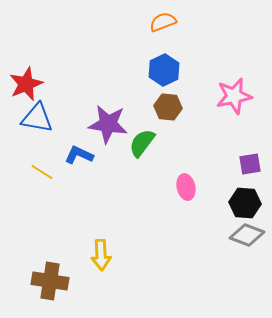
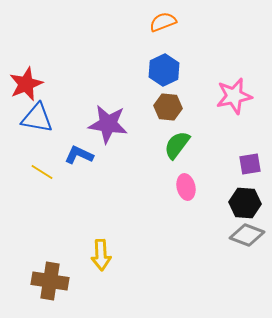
green semicircle: moved 35 px right, 2 px down
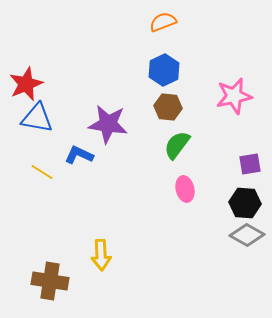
pink ellipse: moved 1 px left, 2 px down
gray diamond: rotated 8 degrees clockwise
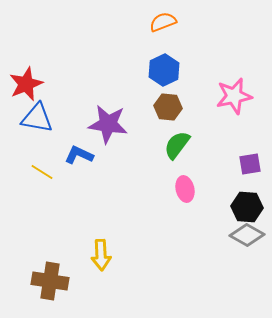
black hexagon: moved 2 px right, 4 px down
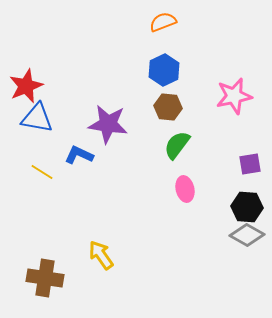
red star: moved 2 px down
yellow arrow: rotated 148 degrees clockwise
brown cross: moved 5 px left, 3 px up
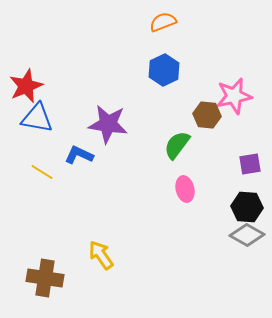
brown hexagon: moved 39 px right, 8 px down
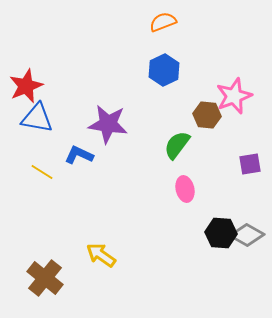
pink star: rotated 9 degrees counterclockwise
black hexagon: moved 26 px left, 26 px down
yellow arrow: rotated 20 degrees counterclockwise
brown cross: rotated 30 degrees clockwise
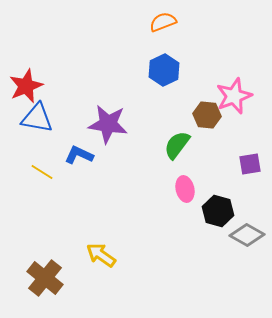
black hexagon: moved 3 px left, 22 px up; rotated 12 degrees clockwise
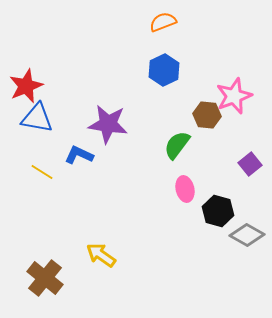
purple square: rotated 30 degrees counterclockwise
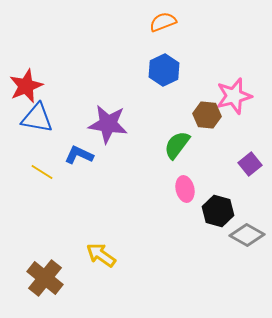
pink star: rotated 6 degrees clockwise
